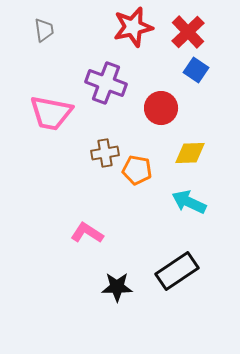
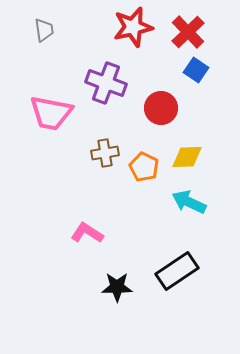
yellow diamond: moved 3 px left, 4 px down
orange pentagon: moved 7 px right, 3 px up; rotated 16 degrees clockwise
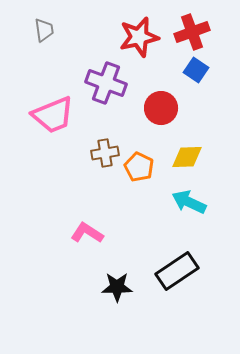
red star: moved 6 px right, 10 px down
red cross: moved 4 px right; rotated 24 degrees clockwise
pink trapezoid: moved 2 px right, 2 px down; rotated 33 degrees counterclockwise
orange pentagon: moved 5 px left
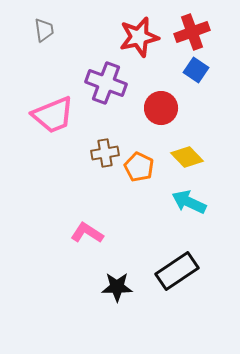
yellow diamond: rotated 48 degrees clockwise
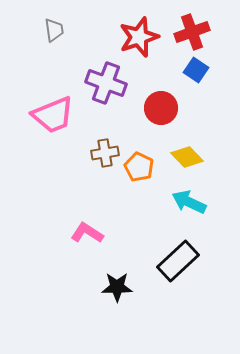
gray trapezoid: moved 10 px right
red star: rotated 6 degrees counterclockwise
black rectangle: moved 1 px right, 10 px up; rotated 9 degrees counterclockwise
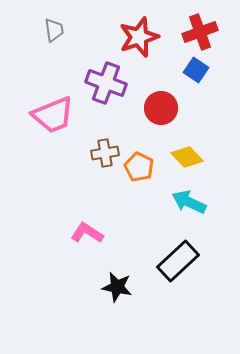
red cross: moved 8 px right
black star: rotated 12 degrees clockwise
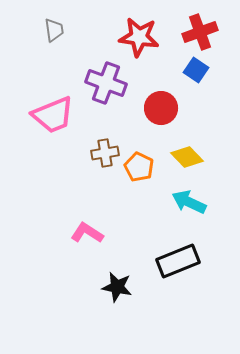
red star: rotated 27 degrees clockwise
black rectangle: rotated 21 degrees clockwise
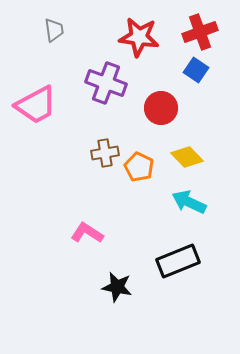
pink trapezoid: moved 17 px left, 10 px up; rotated 6 degrees counterclockwise
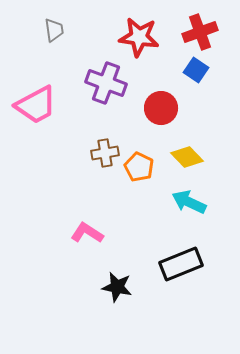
black rectangle: moved 3 px right, 3 px down
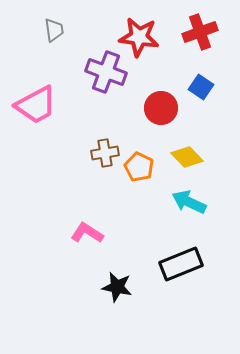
blue square: moved 5 px right, 17 px down
purple cross: moved 11 px up
